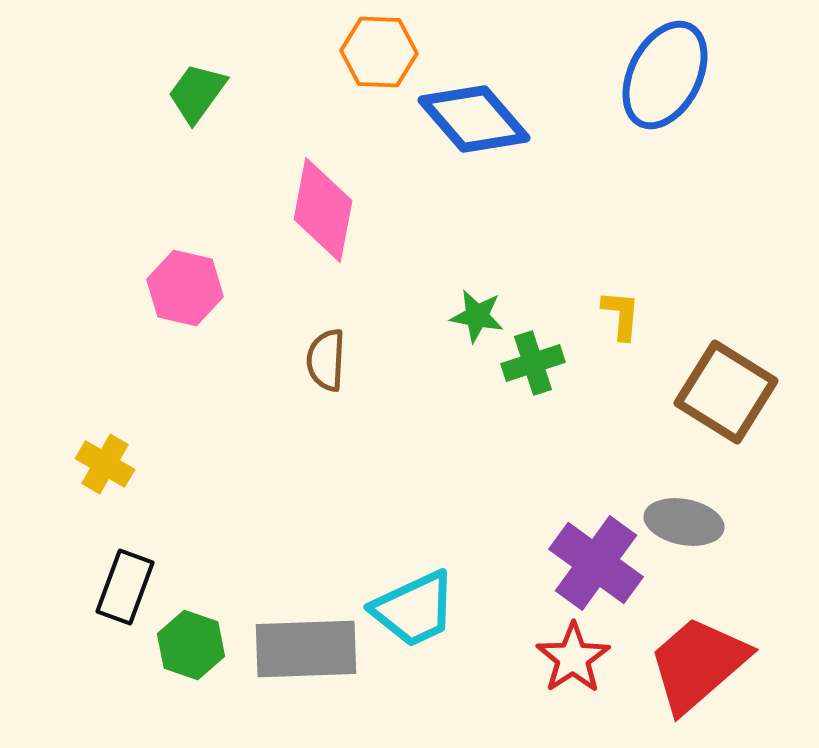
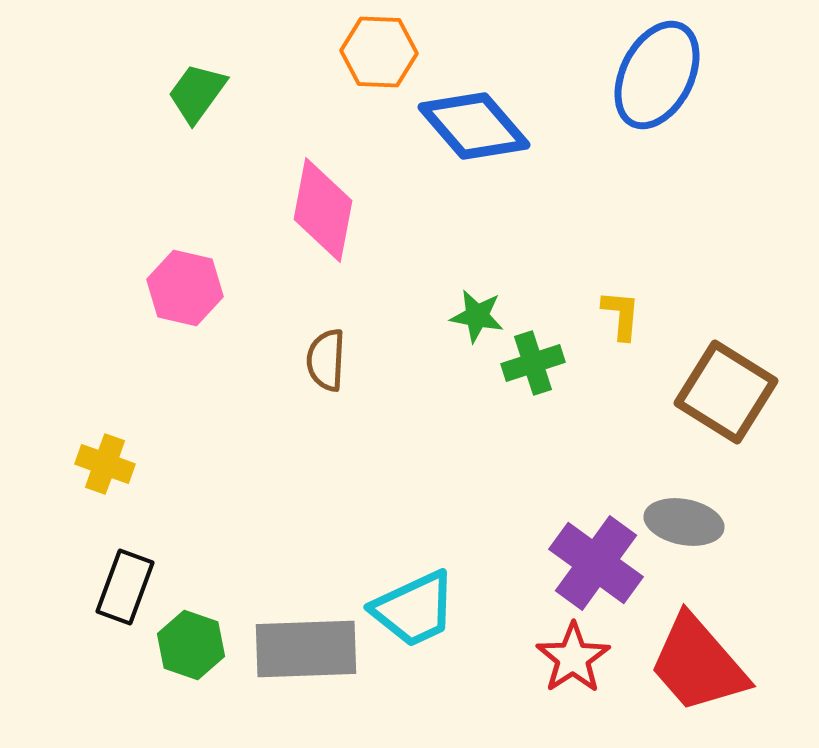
blue ellipse: moved 8 px left
blue diamond: moved 7 px down
yellow cross: rotated 10 degrees counterclockwise
red trapezoid: rotated 90 degrees counterclockwise
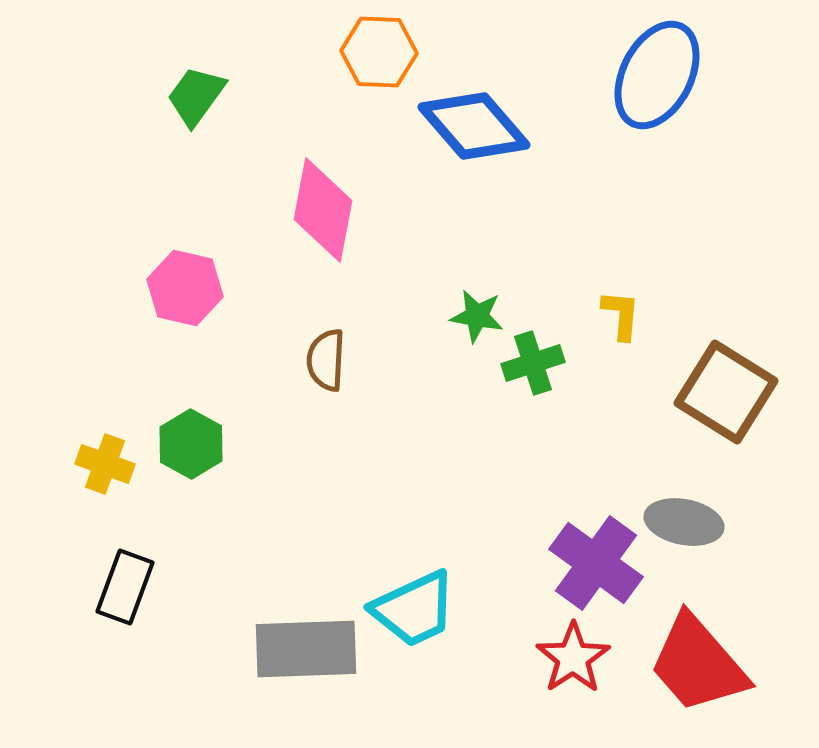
green trapezoid: moved 1 px left, 3 px down
green hexagon: moved 201 px up; rotated 10 degrees clockwise
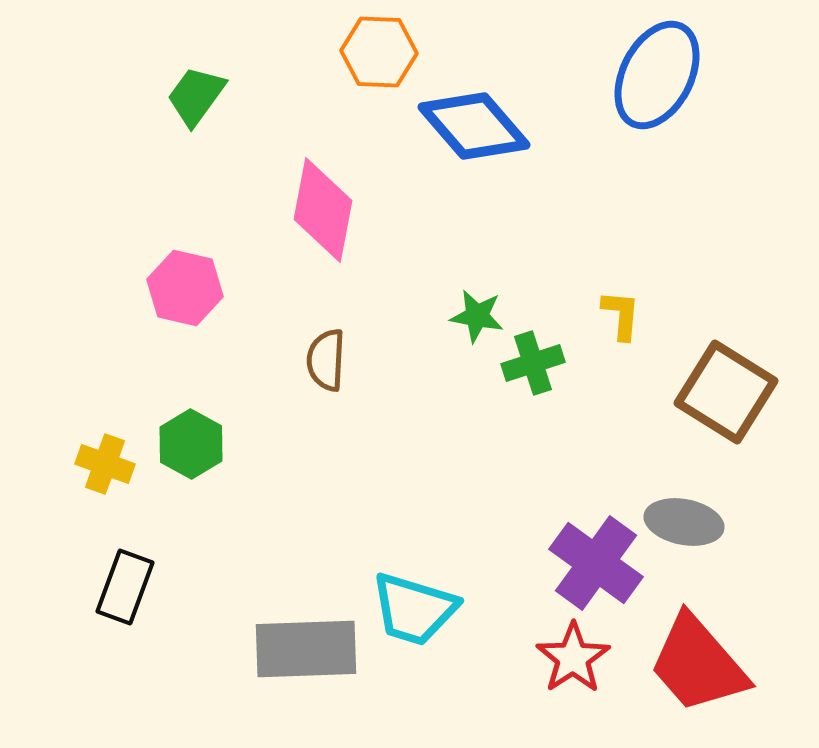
cyan trapezoid: rotated 42 degrees clockwise
